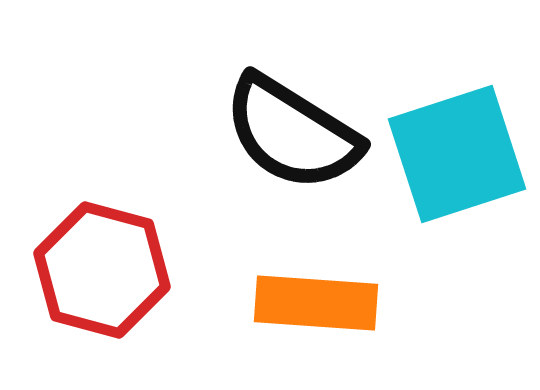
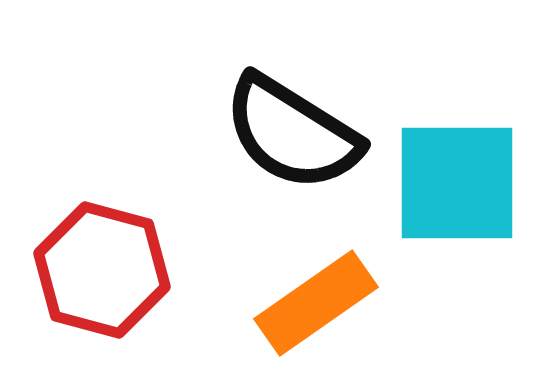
cyan square: moved 29 px down; rotated 18 degrees clockwise
orange rectangle: rotated 39 degrees counterclockwise
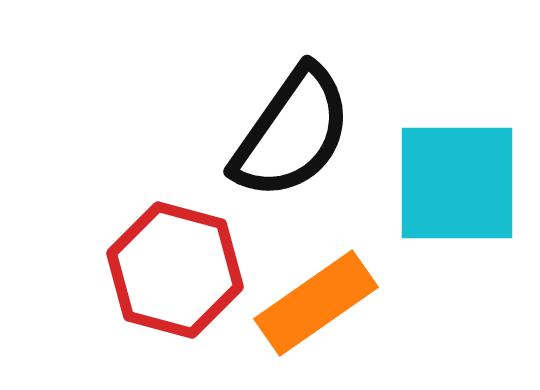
black semicircle: rotated 87 degrees counterclockwise
red hexagon: moved 73 px right
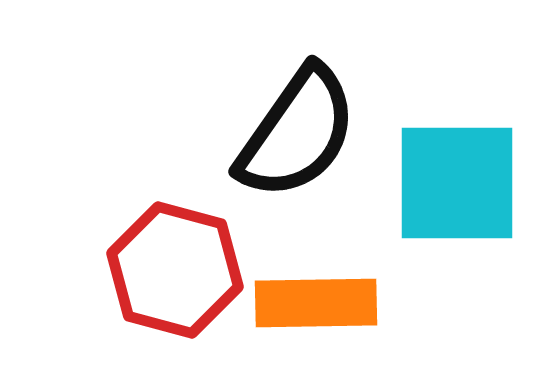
black semicircle: moved 5 px right
orange rectangle: rotated 34 degrees clockwise
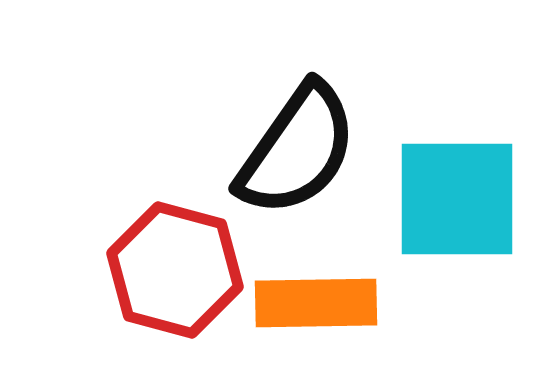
black semicircle: moved 17 px down
cyan square: moved 16 px down
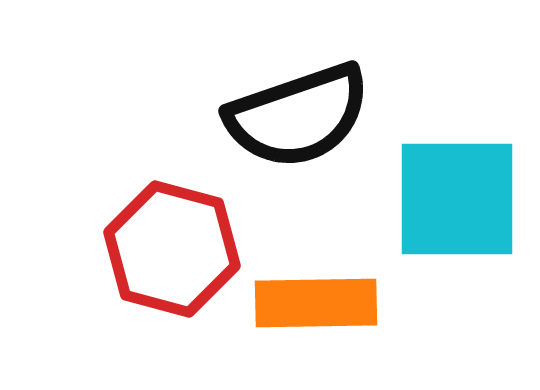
black semicircle: moved 1 px right, 34 px up; rotated 36 degrees clockwise
red hexagon: moved 3 px left, 21 px up
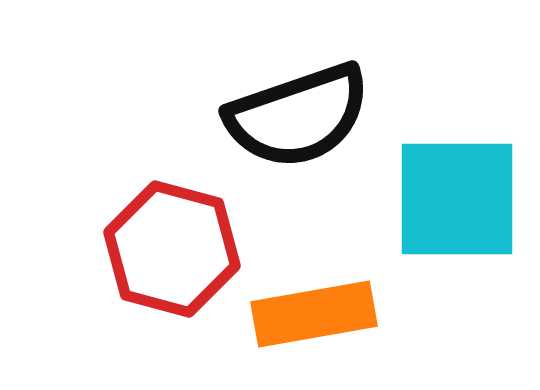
orange rectangle: moved 2 px left, 11 px down; rotated 9 degrees counterclockwise
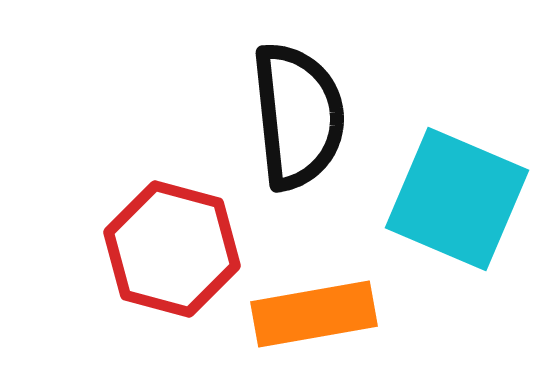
black semicircle: rotated 77 degrees counterclockwise
cyan square: rotated 23 degrees clockwise
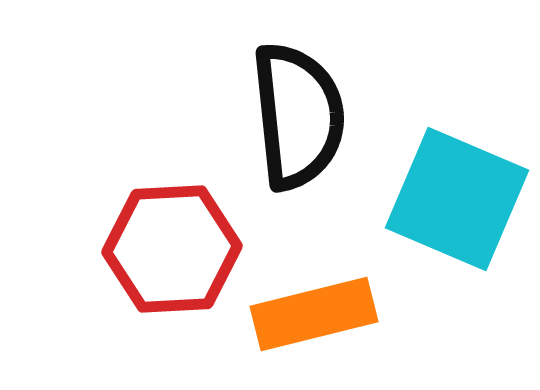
red hexagon: rotated 18 degrees counterclockwise
orange rectangle: rotated 4 degrees counterclockwise
